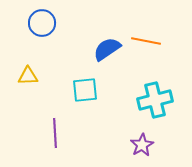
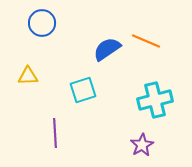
orange line: rotated 12 degrees clockwise
cyan square: moved 2 px left; rotated 12 degrees counterclockwise
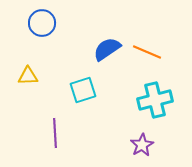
orange line: moved 1 px right, 11 px down
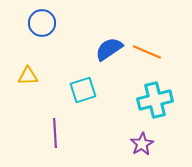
blue semicircle: moved 2 px right
purple star: moved 1 px up
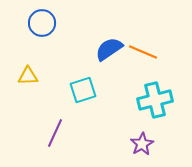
orange line: moved 4 px left
purple line: rotated 28 degrees clockwise
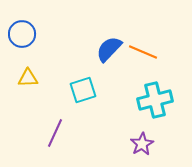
blue circle: moved 20 px left, 11 px down
blue semicircle: rotated 12 degrees counterclockwise
yellow triangle: moved 2 px down
